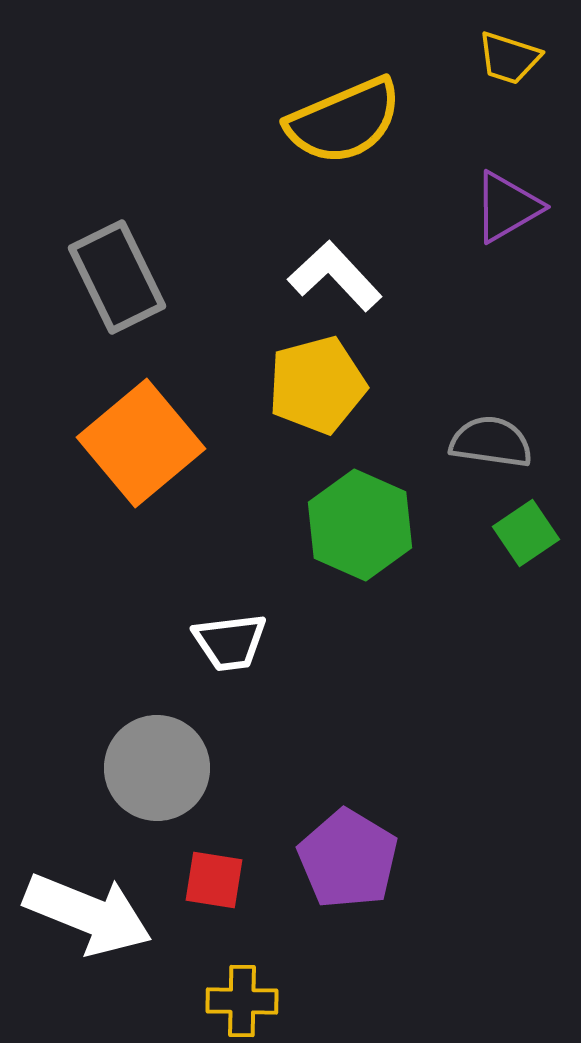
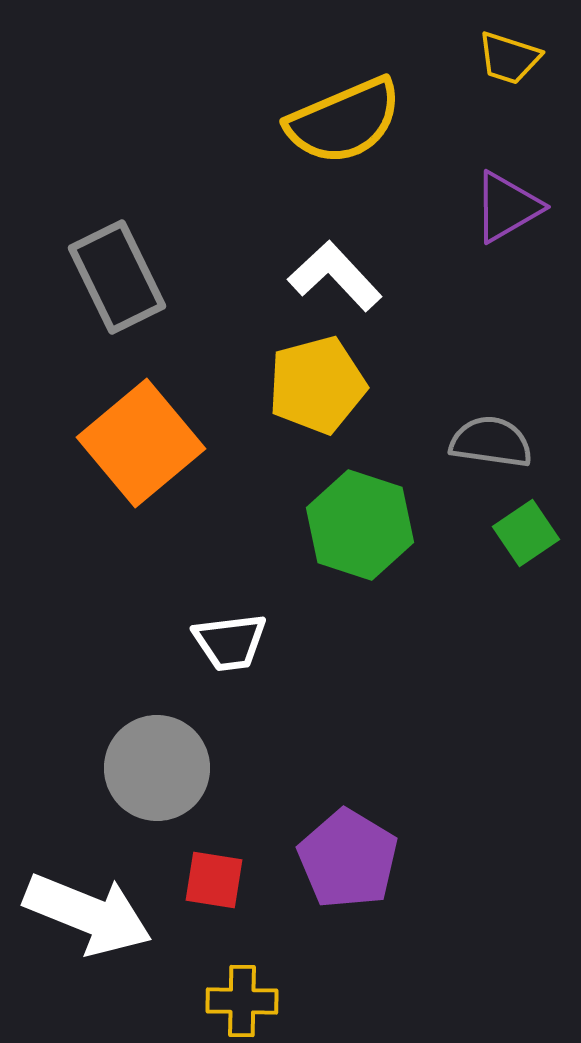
green hexagon: rotated 6 degrees counterclockwise
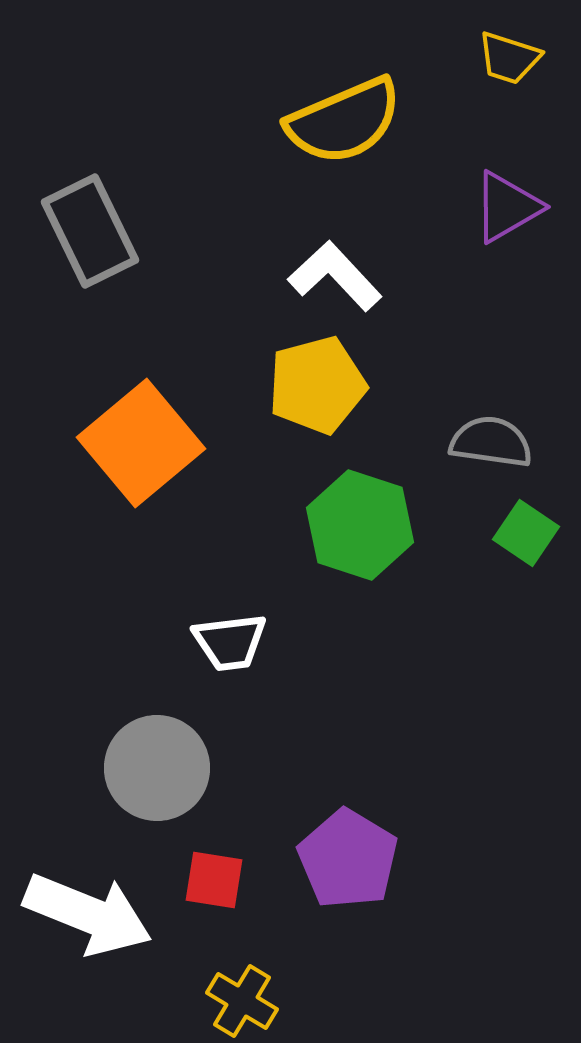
gray rectangle: moved 27 px left, 46 px up
green square: rotated 22 degrees counterclockwise
yellow cross: rotated 30 degrees clockwise
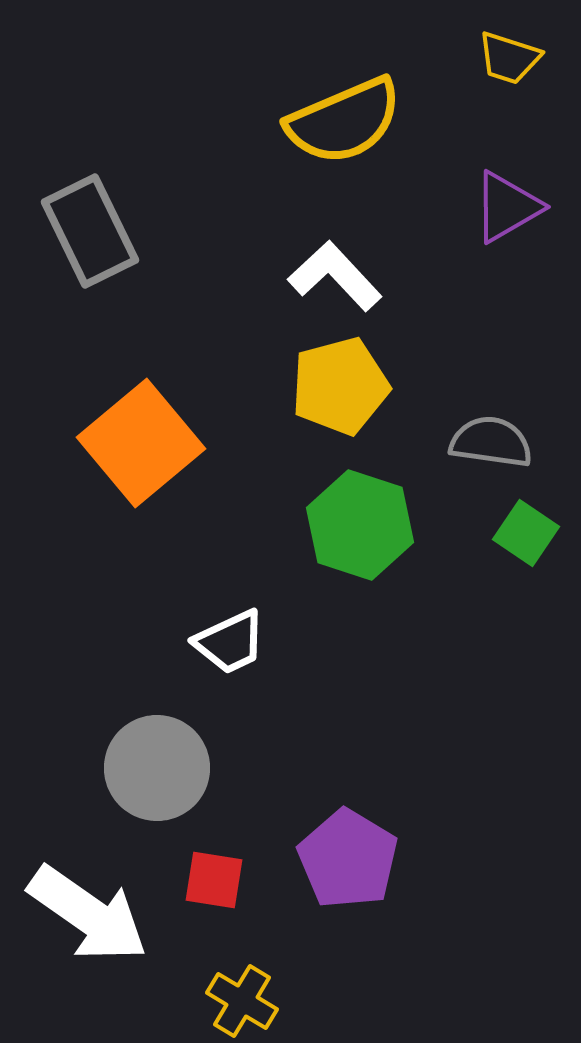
yellow pentagon: moved 23 px right, 1 px down
white trapezoid: rotated 18 degrees counterclockwise
white arrow: rotated 13 degrees clockwise
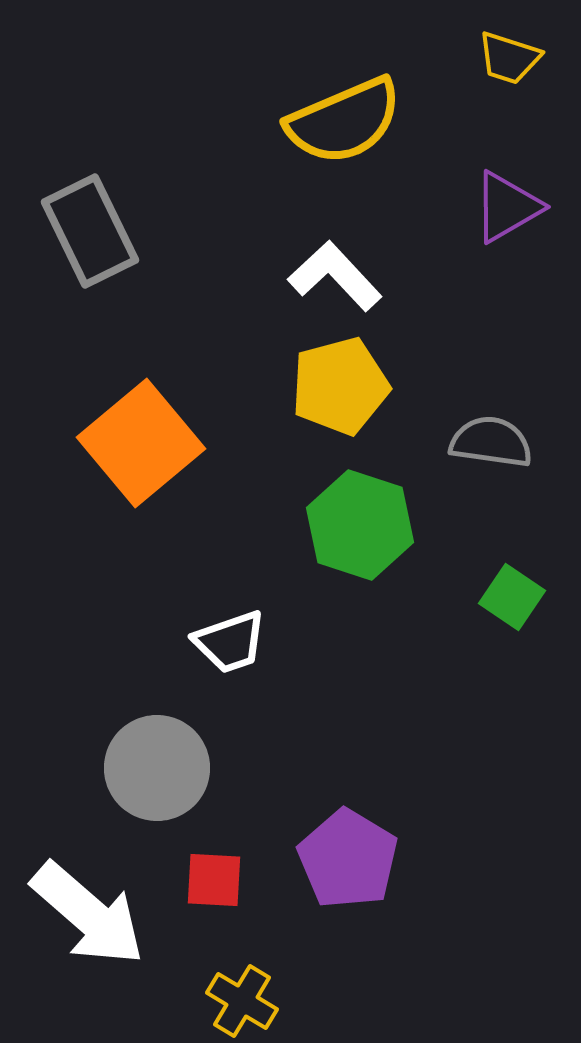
green square: moved 14 px left, 64 px down
white trapezoid: rotated 6 degrees clockwise
red square: rotated 6 degrees counterclockwise
white arrow: rotated 6 degrees clockwise
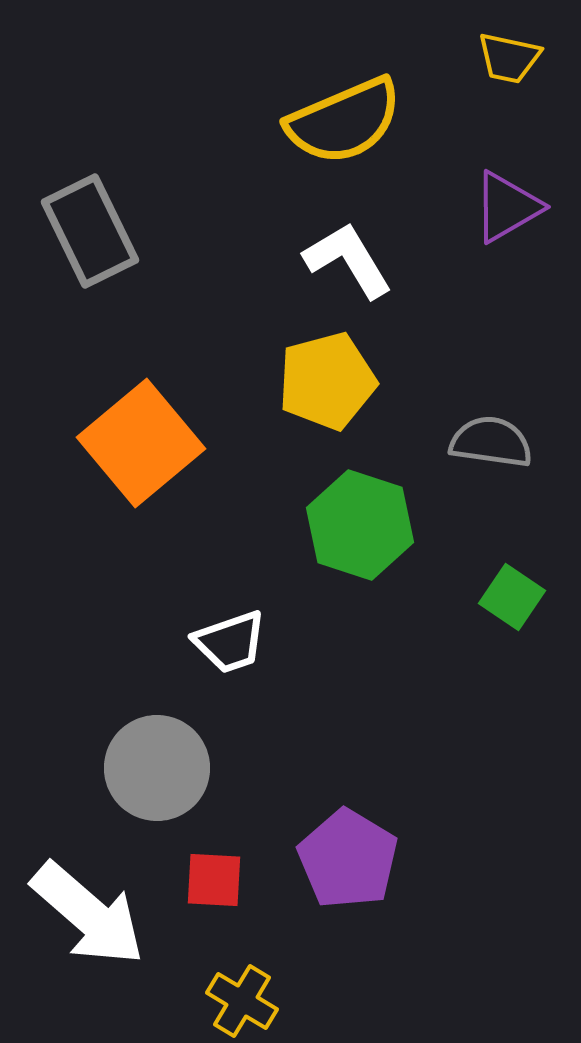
yellow trapezoid: rotated 6 degrees counterclockwise
white L-shape: moved 13 px right, 16 px up; rotated 12 degrees clockwise
yellow pentagon: moved 13 px left, 5 px up
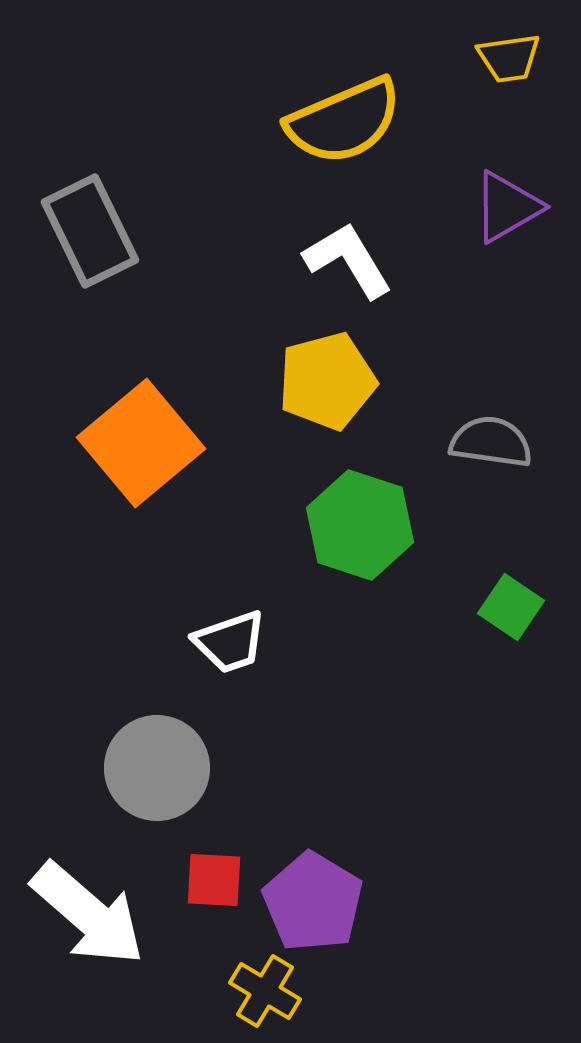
yellow trapezoid: rotated 20 degrees counterclockwise
green square: moved 1 px left, 10 px down
purple pentagon: moved 35 px left, 43 px down
yellow cross: moved 23 px right, 10 px up
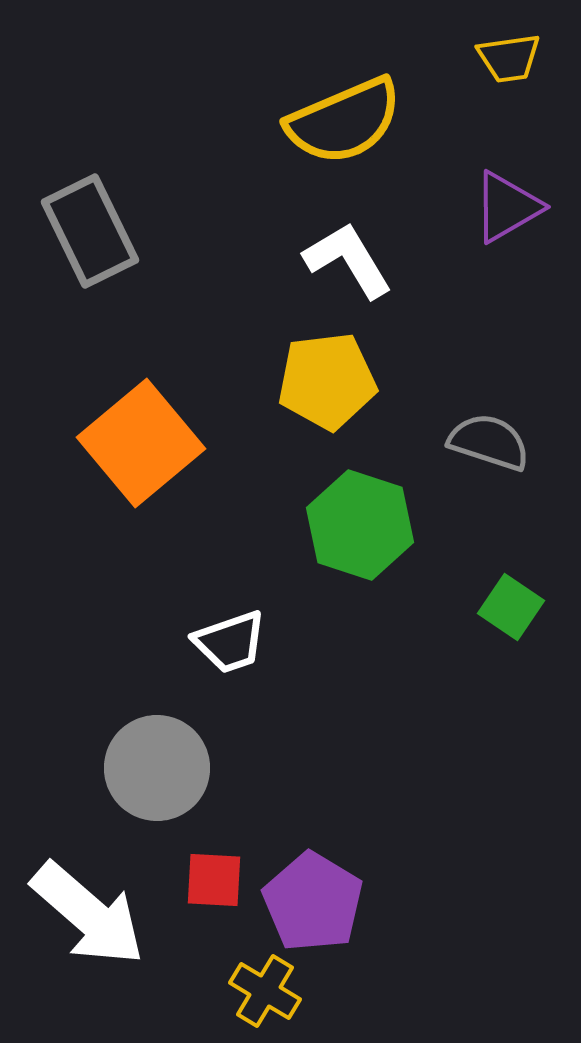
yellow pentagon: rotated 8 degrees clockwise
gray semicircle: moved 2 px left; rotated 10 degrees clockwise
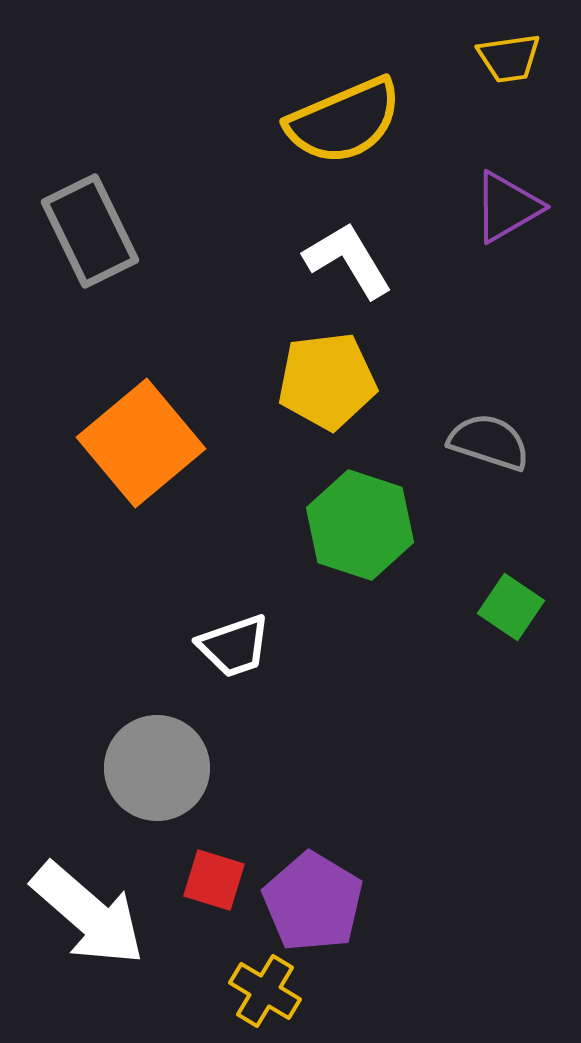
white trapezoid: moved 4 px right, 4 px down
red square: rotated 14 degrees clockwise
